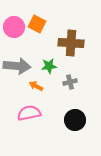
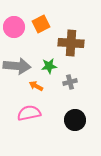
orange square: moved 4 px right; rotated 36 degrees clockwise
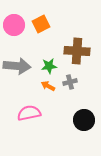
pink circle: moved 2 px up
brown cross: moved 6 px right, 8 px down
orange arrow: moved 12 px right
black circle: moved 9 px right
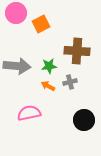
pink circle: moved 2 px right, 12 px up
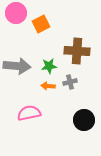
orange arrow: rotated 24 degrees counterclockwise
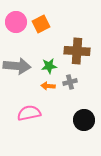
pink circle: moved 9 px down
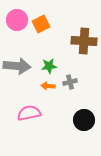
pink circle: moved 1 px right, 2 px up
brown cross: moved 7 px right, 10 px up
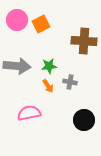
gray cross: rotated 24 degrees clockwise
orange arrow: rotated 128 degrees counterclockwise
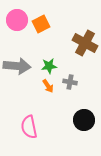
brown cross: moved 1 px right, 2 px down; rotated 25 degrees clockwise
pink semicircle: moved 14 px down; rotated 90 degrees counterclockwise
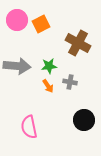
brown cross: moved 7 px left
